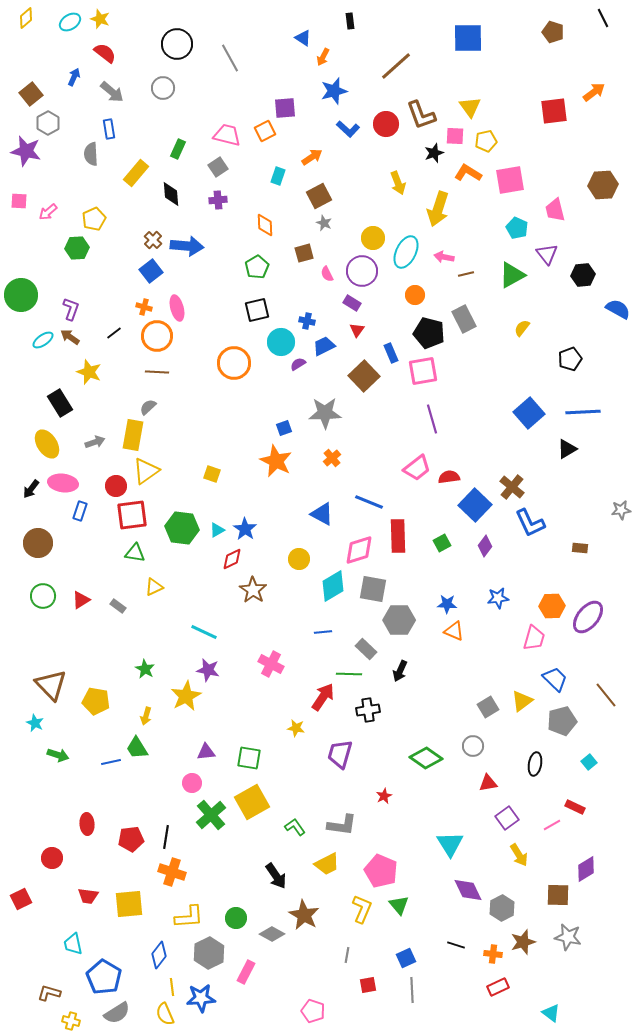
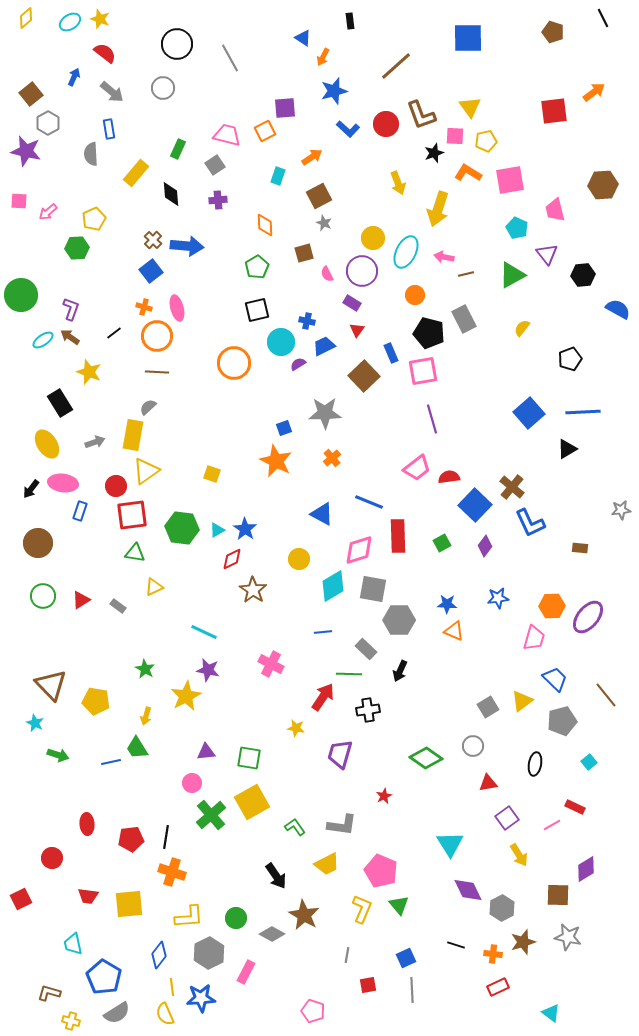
gray square at (218, 167): moved 3 px left, 2 px up
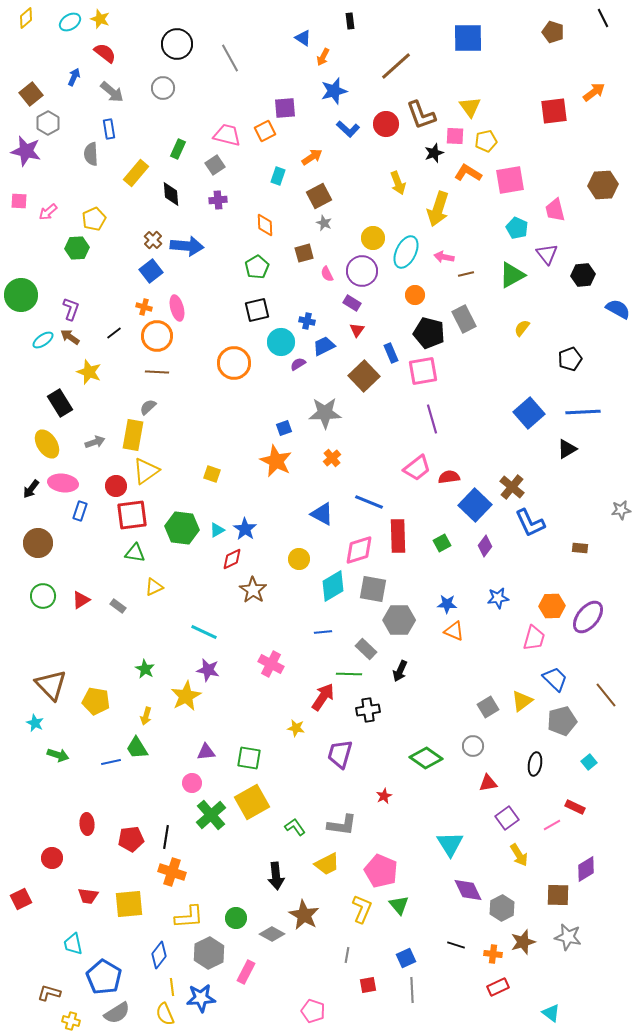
black arrow at (276, 876): rotated 28 degrees clockwise
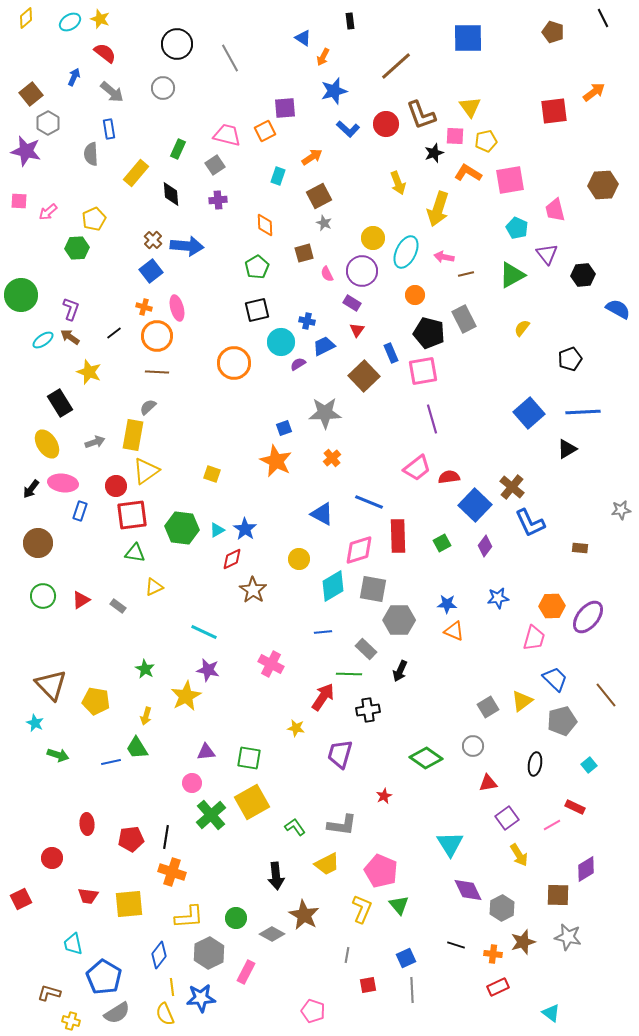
cyan square at (589, 762): moved 3 px down
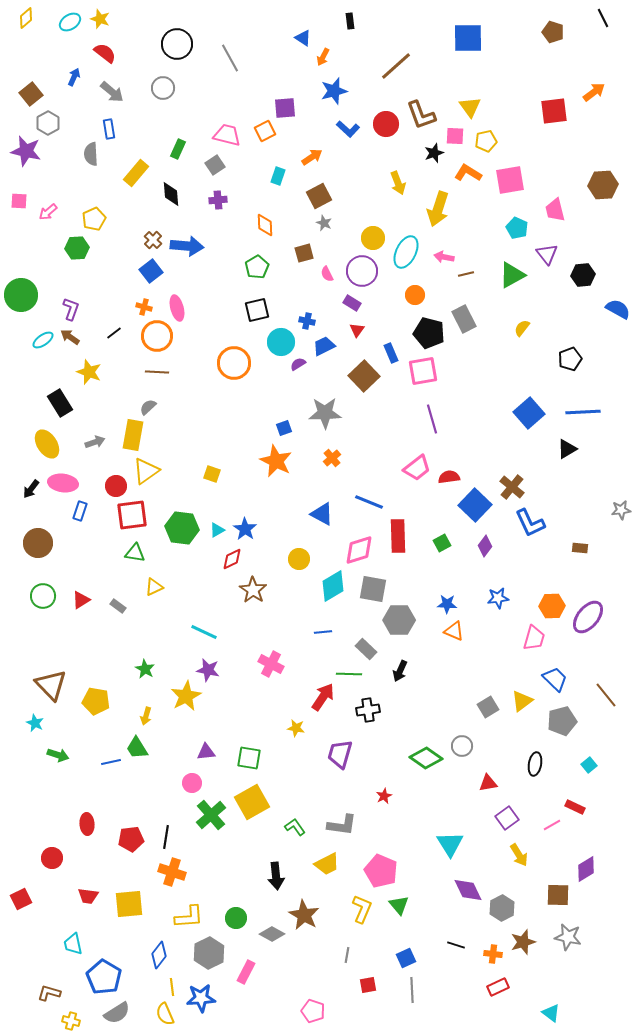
gray circle at (473, 746): moved 11 px left
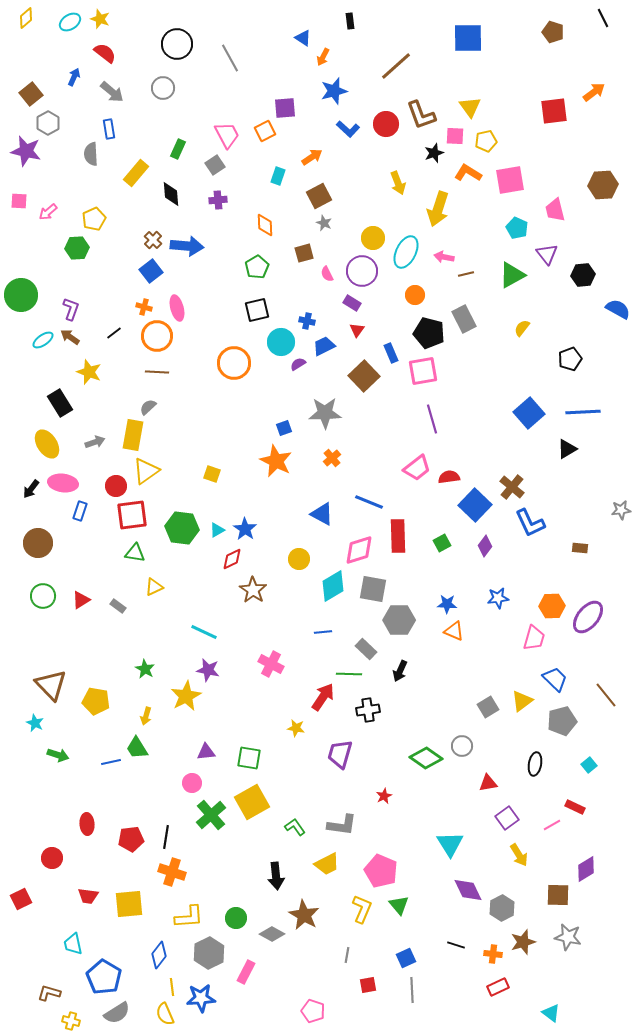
pink trapezoid at (227, 135): rotated 48 degrees clockwise
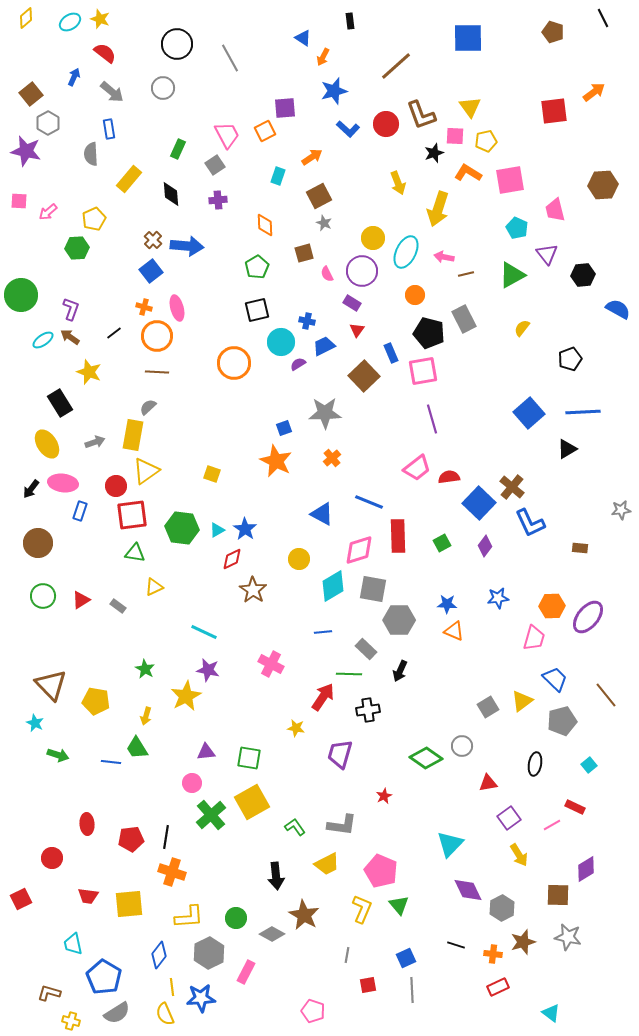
yellow rectangle at (136, 173): moved 7 px left, 6 px down
blue square at (475, 505): moved 4 px right, 2 px up
blue line at (111, 762): rotated 18 degrees clockwise
purple square at (507, 818): moved 2 px right
cyan triangle at (450, 844): rotated 16 degrees clockwise
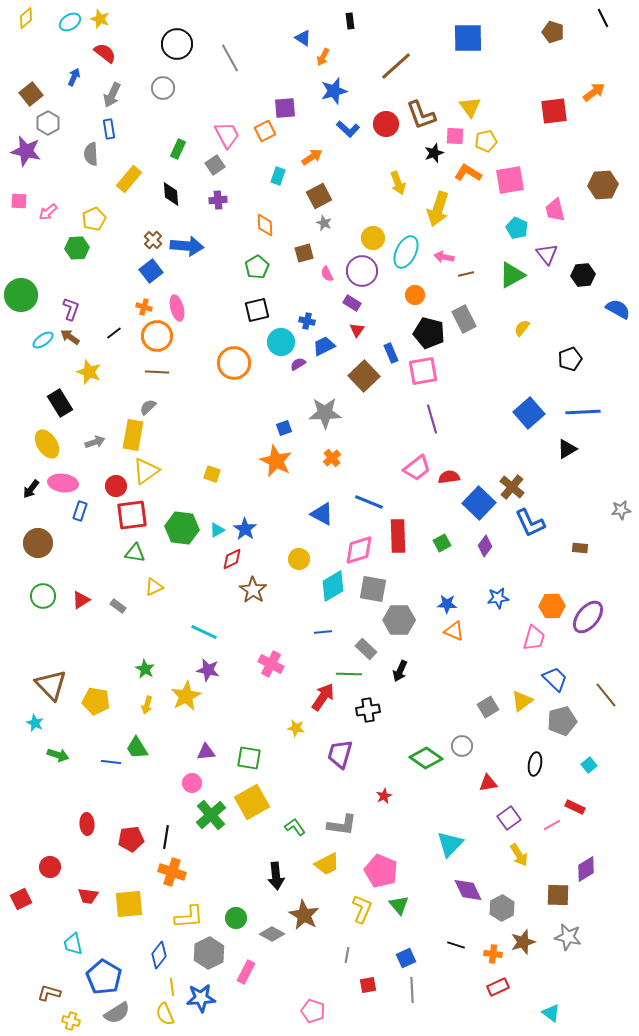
gray arrow at (112, 92): moved 3 px down; rotated 75 degrees clockwise
yellow arrow at (146, 716): moved 1 px right, 11 px up
red circle at (52, 858): moved 2 px left, 9 px down
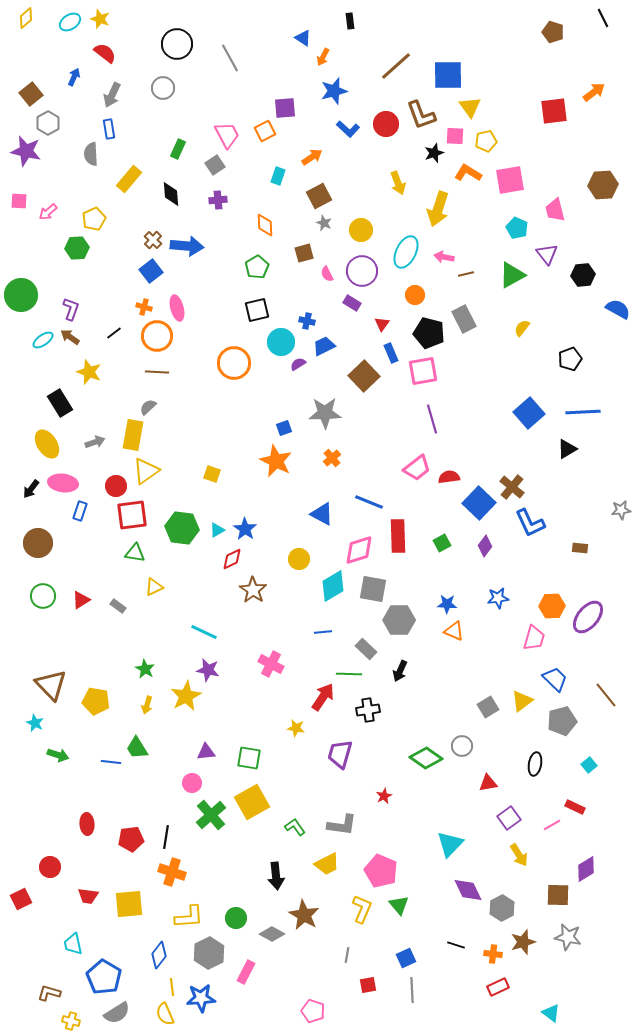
blue square at (468, 38): moved 20 px left, 37 px down
yellow circle at (373, 238): moved 12 px left, 8 px up
red triangle at (357, 330): moved 25 px right, 6 px up
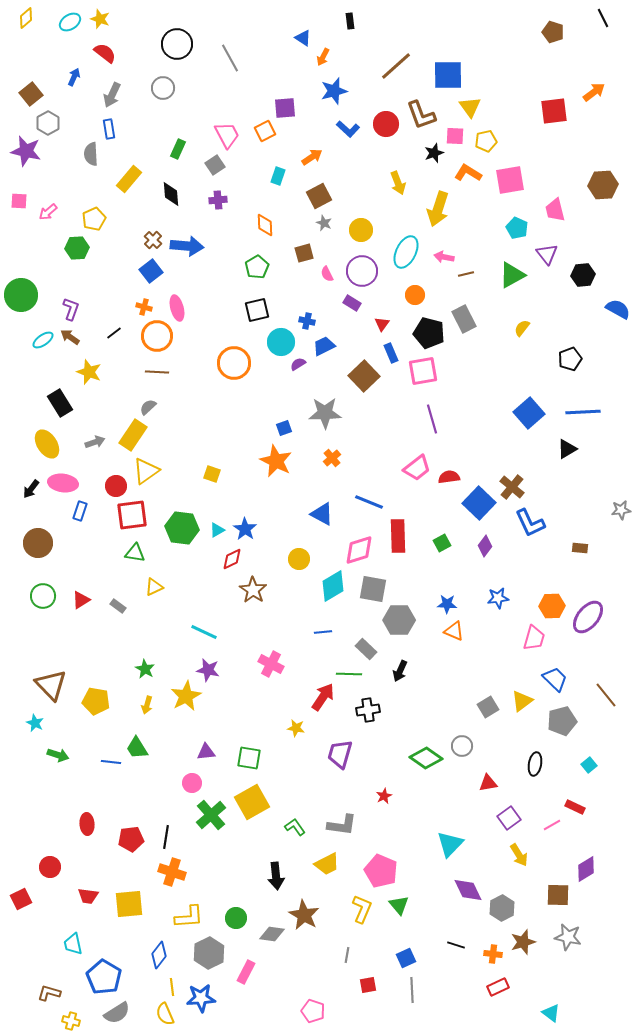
yellow rectangle at (133, 435): rotated 24 degrees clockwise
gray diamond at (272, 934): rotated 20 degrees counterclockwise
